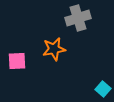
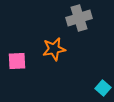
gray cross: moved 1 px right
cyan square: moved 1 px up
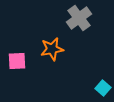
gray cross: rotated 20 degrees counterclockwise
orange star: moved 2 px left
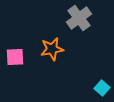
pink square: moved 2 px left, 4 px up
cyan square: moved 1 px left
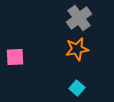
orange star: moved 25 px right
cyan square: moved 25 px left
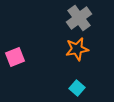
pink square: rotated 18 degrees counterclockwise
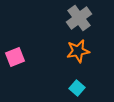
orange star: moved 1 px right, 2 px down
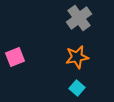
orange star: moved 1 px left, 6 px down
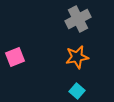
gray cross: moved 1 px left, 1 px down; rotated 10 degrees clockwise
cyan square: moved 3 px down
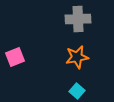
gray cross: rotated 25 degrees clockwise
